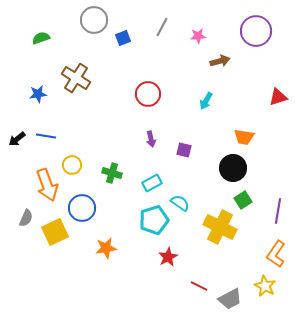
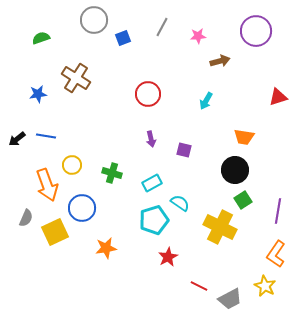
black circle: moved 2 px right, 2 px down
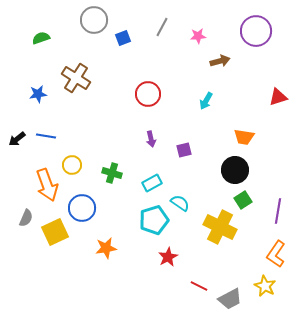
purple square: rotated 28 degrees counterclockwise
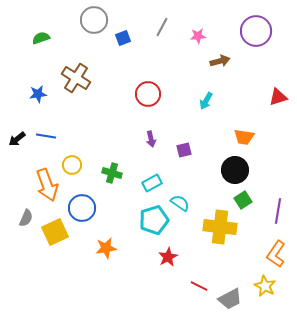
yellow cross: rotated 20 degrees counterclockwise
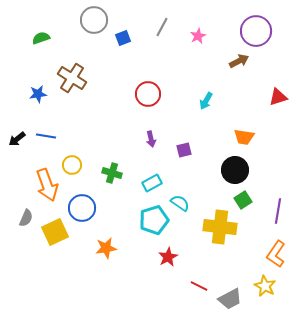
pink star: rotated 21 degrees counterclockwise
brown arrow: moved 19 px right; rotated 12 degrees counterclockwise
brown cross: moved 4 px left
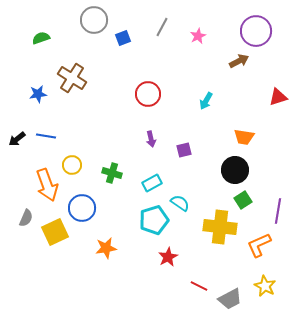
orange L-shape: moved 17 px left, 9 px up; rotated 32 degrees clockwise
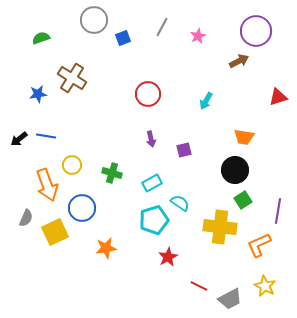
black arrow: moved 2 px right
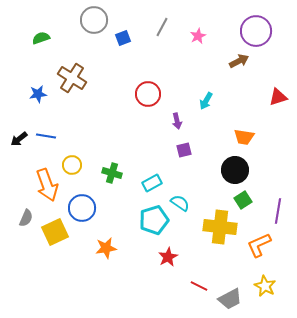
purple arrow: moved 26 px right, 18 px up
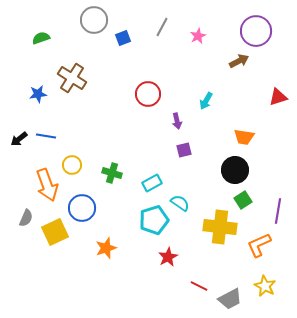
orange star: rotated 10 degrees counterclockwise
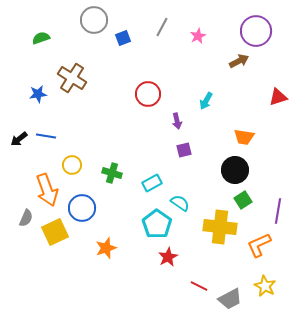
orange arrow: moved 5 px down
cyan pentagon: moved 3 px right, 4 px down; rotated 20 degrees counterclockwise
